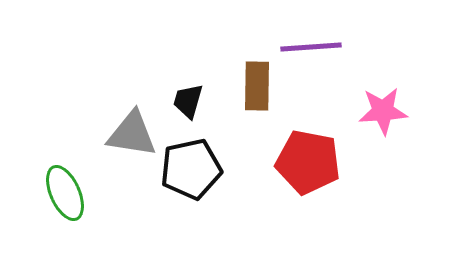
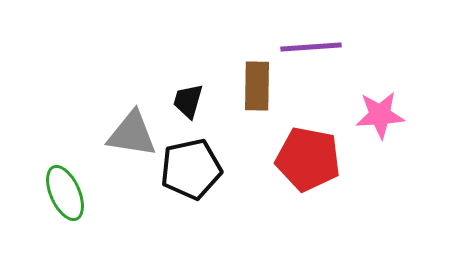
pink star: moved 3 px left, 4 px down
red pentagon: moved 3 px up
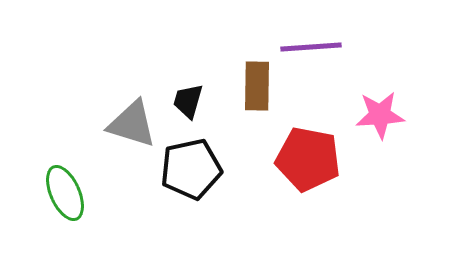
gray triangle: moved 10 px up; rotated 8 degrees clockwise
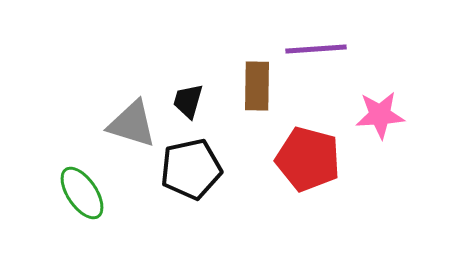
purple line: moved 5 px right, 2 px down
red pentagon: rotated 4 degrees clockwise
green ellipse: moved 17 px right; rotated 10 degrees counterclockwise
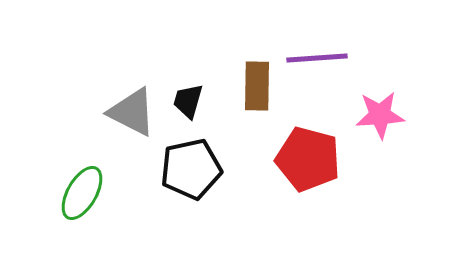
purple line: moved 1 px right, 9 px down
gray triangle: moved 12 px up; rotated 10 degrees clockwise
green ellipse: rotated 64 degrees clockwise
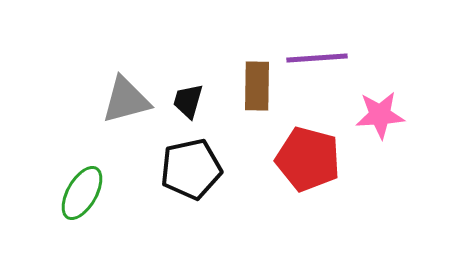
gray triangle: moved 6 px left, 12 px up; rotated 42 degrees counterclockwise
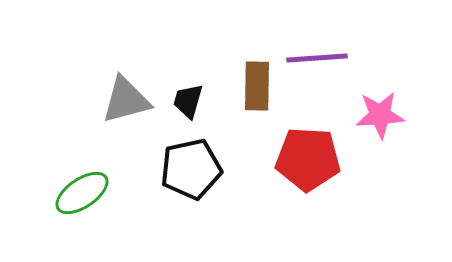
red pentagon: rotated 12 degrees counterclockwise
green ellipse: rotated 26 degrees clockwise
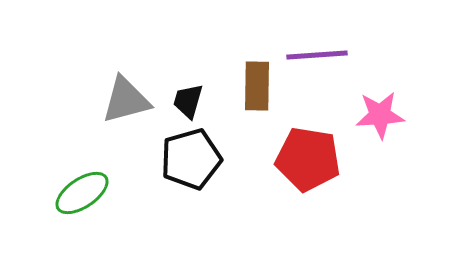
purple line: moved 3 px up
red pentagon: rotated 6 degrees clockwise
black pentagon: moved 10 px up; rotated 4 degrees counterclockwise
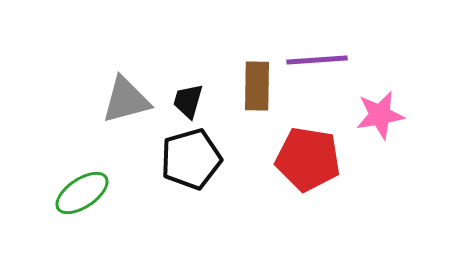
purple line: moved 5 px down
pink star: rotated 6 degrees counterclockwise
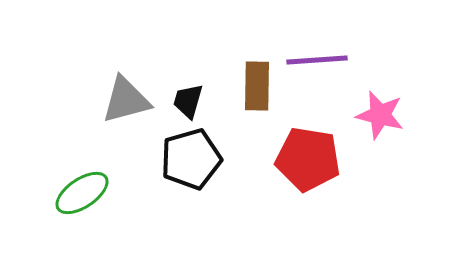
pink star: rotated 24 degrees clockwise
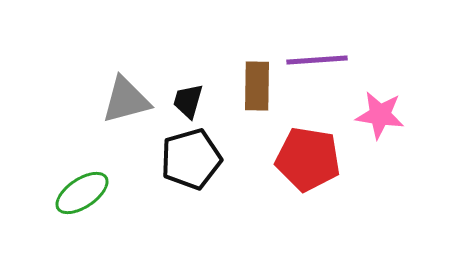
pink star: rotated 6 degrees counterclockwise
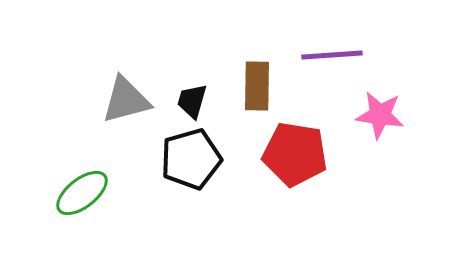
purple line: moved 15 px right, 5 px up
black trapezoid: moved 4 px right
red pentagon: moved 13 px left, 5 px up
green ellipse: rotated 4 degrees counterclockwise
